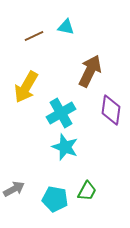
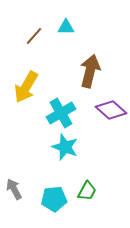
cyan triangle: rotated 12 degrees counterclockwise
brown line: rotated 24 degrees counterclockwise
brown arrow: rotated 12 degrees counterclockwise
purple diamond: rotated 56 degrees counterclockwise
gray arrow: rotated 90 degrees counterclockwise
cyan pentagon: moved 1 px left; rotated 15 degrees counterclockwise
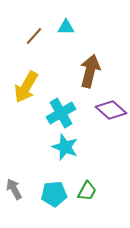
cyan pentagon: moved 5 px up
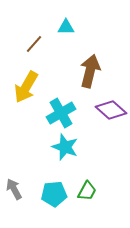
brown line: moved 8 px down
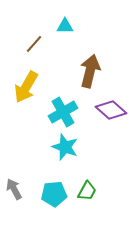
cyan triangle: moved 1 px left, 1 px up
cyan cross: moved 2 px right, 1 px up
